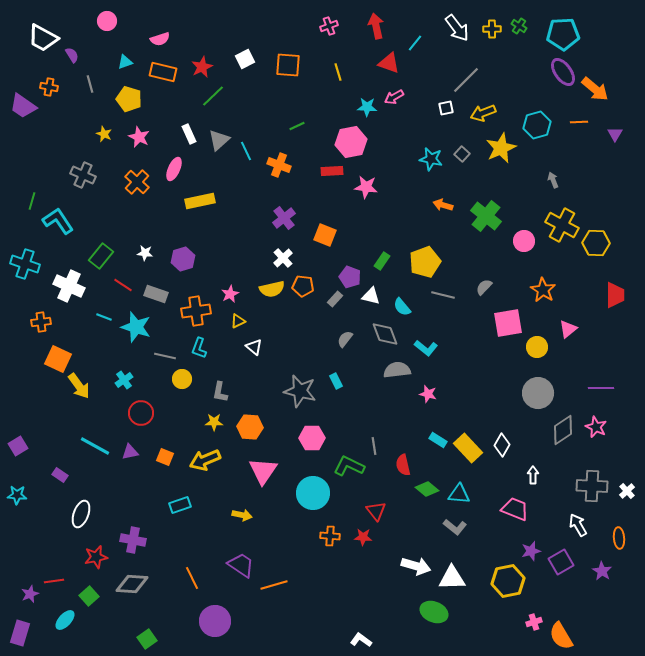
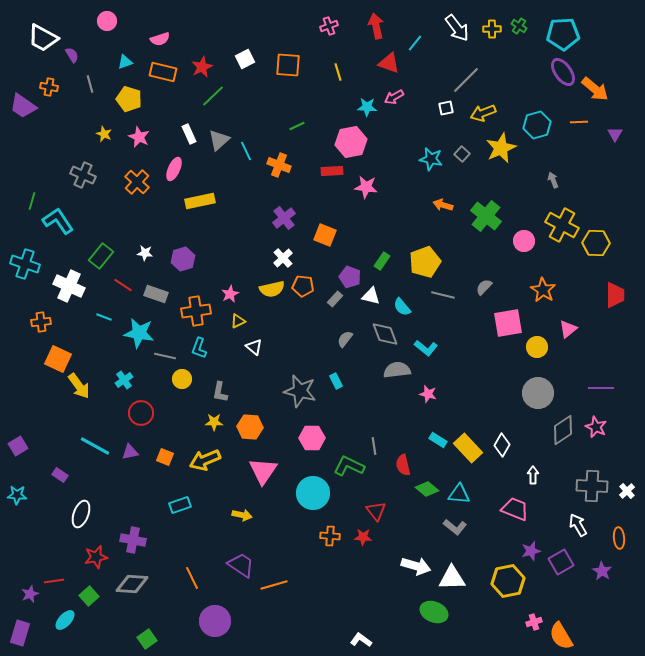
cyan star at (136, 327): moved 3 px right, 6 px down; rotated 8 degrees counterclockwise
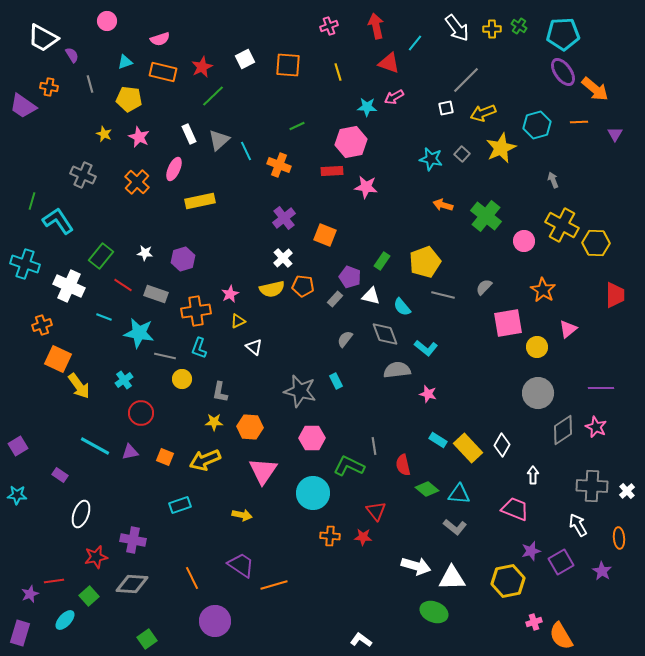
yellow pentagon at (129, 99): rotated 10 degrees counterclockwise
orange cross at (41, 322): moved 1 px right, 3 px down; rotated 12 degrees counterclockwise
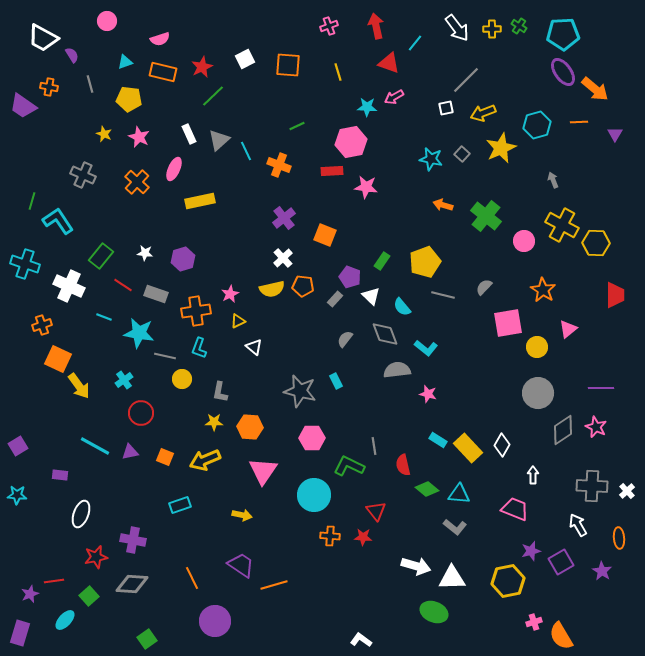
white triangle at (371, 296): rotated 30 degrees clockwise
purple rectangle at (60, 475): rotated 28 degrees counterclockwise
cyan circle at (313, 493): moved 1 px right, 2 px down
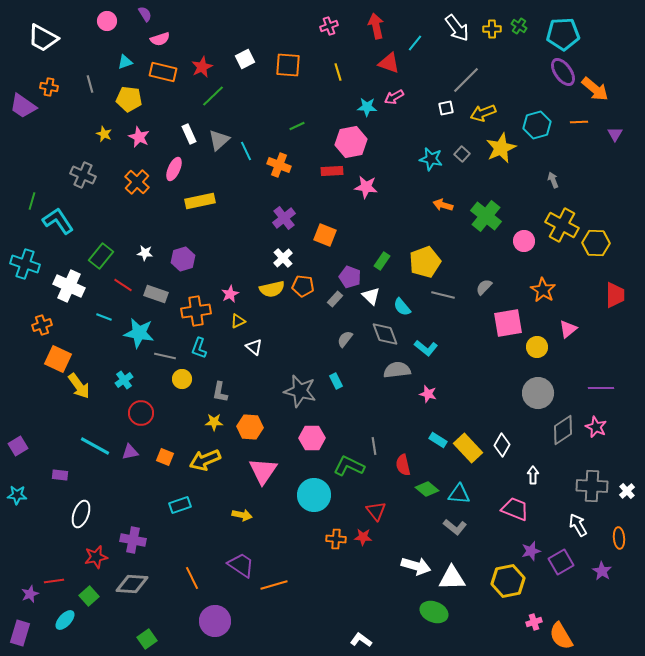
purple semicircle at (72, 55): moved 73 px right, 41 px up
orange cross at (330, 536): moved 6 px right, 3 px down
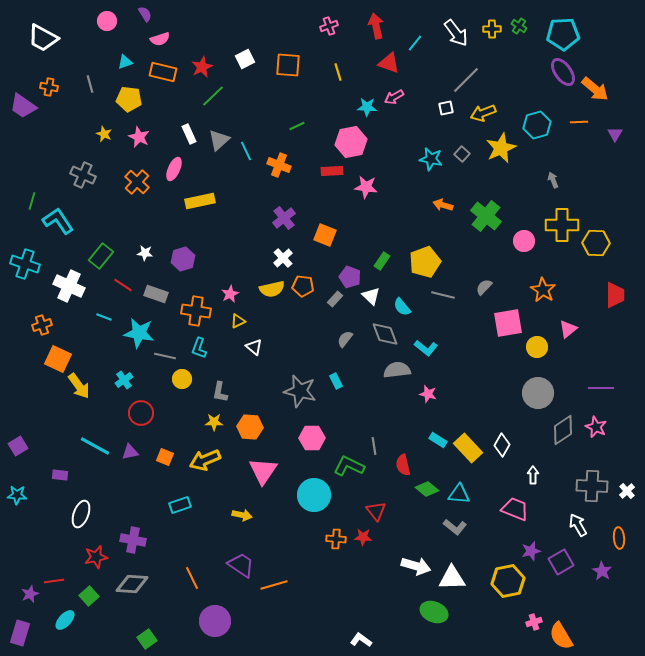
white arrow at (457, 28): moved 1 px left, 5 px down
yellow cross at (562, 225): rotated 28 degrees counterclockwise
orange cross at (196, 311): rotated 16 degrees clockwise
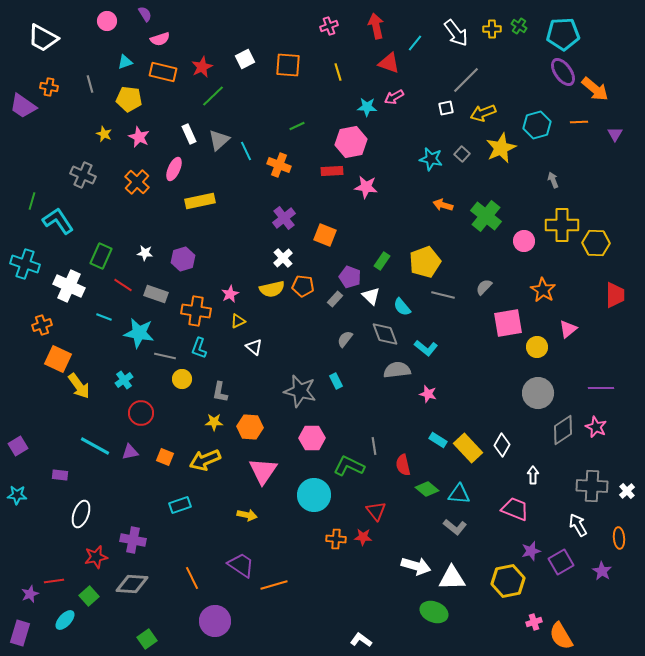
green rectangle at (101, 256): rotated 15 degrees counterclockwise
yellow arrow at (242, 515): moved 5 px right
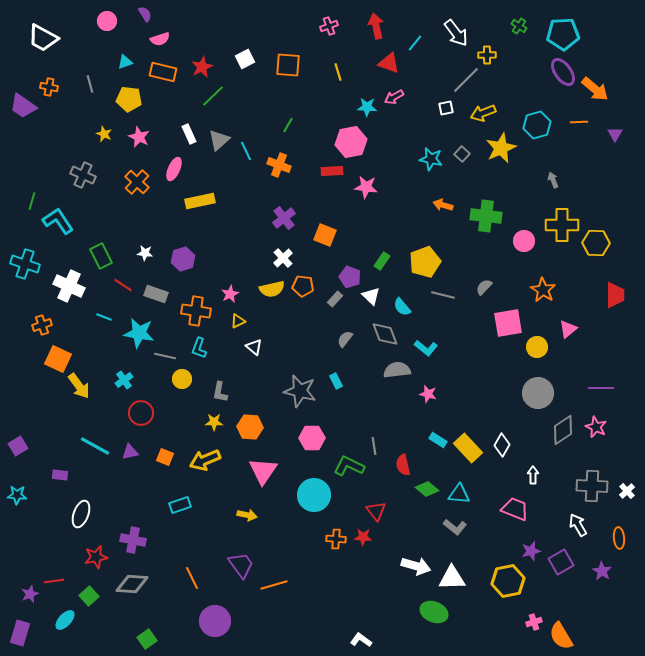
yellow cross at (492, 29): moved 5 px left, 26 px down
green line at (297, 126): moved 9 px left, 1 px up; rotated 35 degrees counterclockwise
green cross at (486, 216): rotated 32 degrees counterclockwise
green rectangle at (101, 256): rotated 50 degrees counterclockwise
purple trapezoid at (241, 565): rotated 20 degrees clockwise
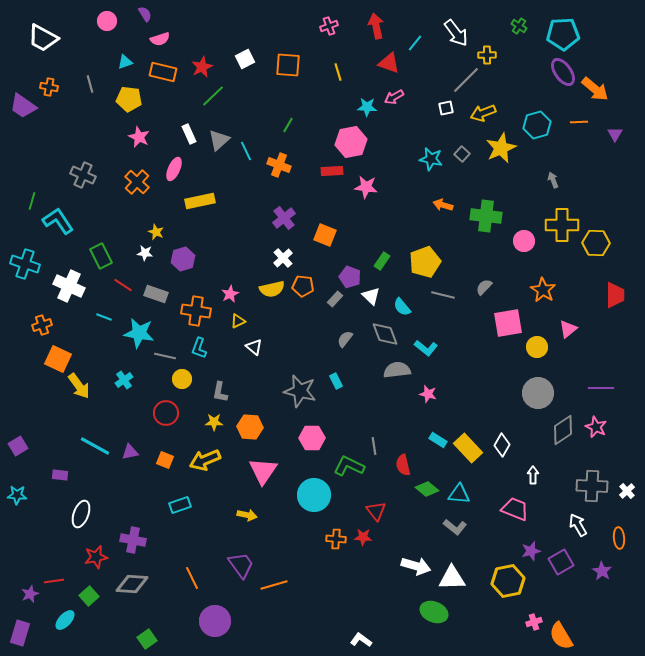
yellow star at (104, 134): moved 52 px right, 98 px down
red circle at (141, 413): moved 25 px right
orange square at (165, 457): moved 3 px down
